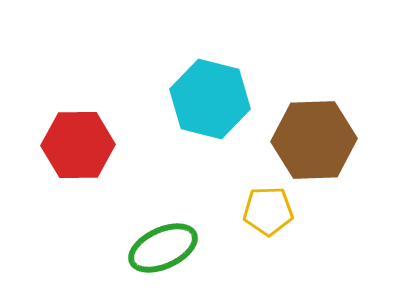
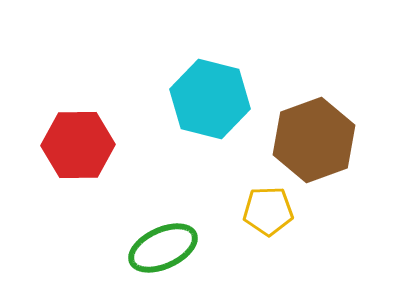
brown hexagon: rotated 18 degrees counterclockwise
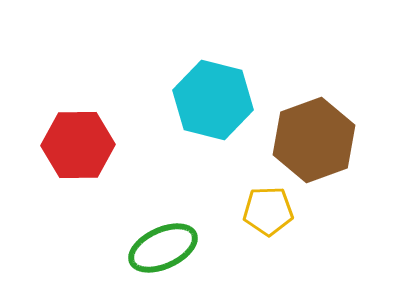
cyan hexagon: moved 3 px right, 1 px down
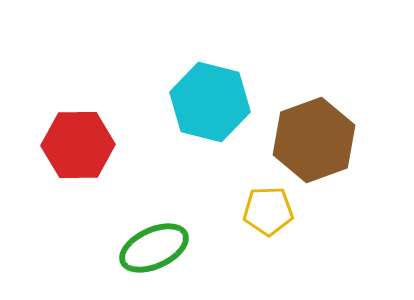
cyan hexagon: moved 3 px left, 2 px down
green ellipse: moved 9 px left
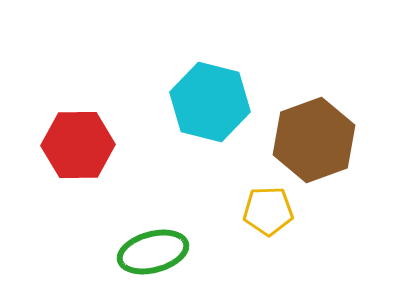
green ellipse: moved 1 px left, 4 px down; rotated 10 degrees clockwise
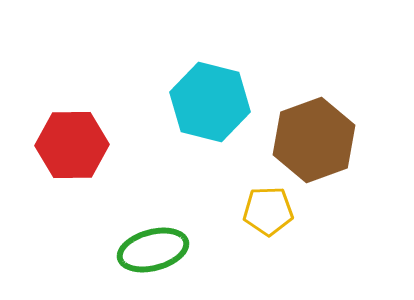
red hexagon: moved 6 px left
green ellipse: moved 2 px up
